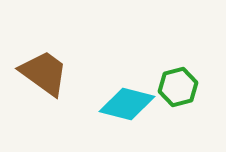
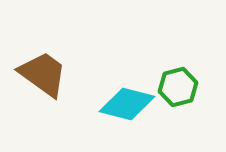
brown trapezoid: moved 1 px left, 1 px down
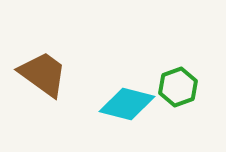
green hexagon: rotated 6 degrees counterclockwise
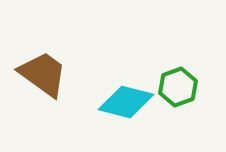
cyan diamond: moved 1 px left, 2 px up
